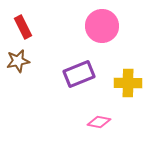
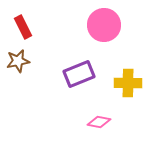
pink circle: moved 2 px right, 1 px up
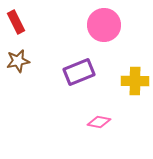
red rectangle: moved 7 px left, 5 px up
purple rectangle: moved 2 px up
yellow cross: moved 7 px right, 2 px up
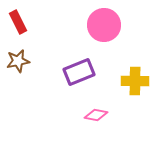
red rectangle: moved 2 px right
pink diamond: moved 3 px left, 7 px up
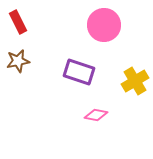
purple rectangle: rotated 40 degrees clockwise
yellow cross: rotated 32 degrees counterclockwise
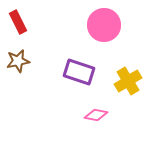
yellow cross: moved 7 px left
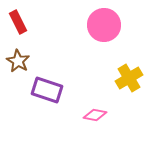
brown star: rotated 30 degrees counterclockwise
purple rectangle: moved 32 px left, 18 px down
yellow cross: moved 1 px right, 3 px up
pink diamond: moved 1 px left
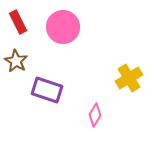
pink circle: moved 41 px left, 2 px down
brown star: moved 2 px left
pink diamond: rotated 70 degrees counterclockwise
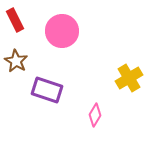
red rectangle: moved 3 px left, 2 px up
pink circle: moved 1 px left, 4 px down
